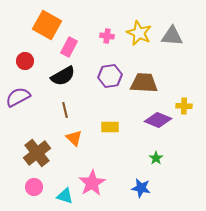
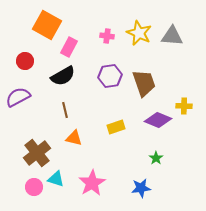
brown trapezoid: rotated 68 degrees clockwise
yellow rectangle: moved 6 px right; rotated 18 degrees counterclockwise
orange triangle: rotated 30 degrees counterclockwise
blue star: rotated 18 degrees counterclockwise
cyan triangle: moved 9 px left, 17 px up
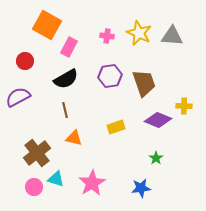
black semicircle: moved 3 px right, 3 px down
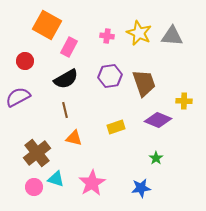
yellow cross: moved 5 px up
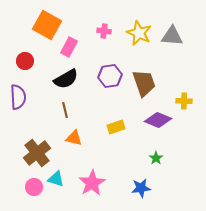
pink cross: moved 3 px left, 5 px up
purple semicircle: rotated 115 degrees clockwise
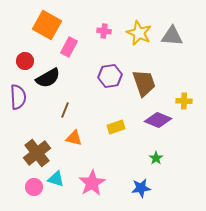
black semicircle: moved 18 px left, 1 px up
brown line: rotated 35 degrees clockwise
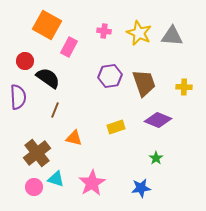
black semicircle: rotated 115 degrees counterclockwise
yellow cross: moved 14 px up
brown line: moved 10 px left
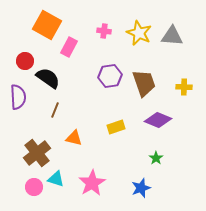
blue star: rotated 12 degrees counterclockwise
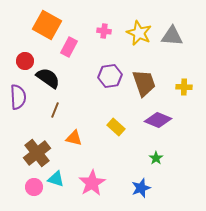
yellow rectangle: rotated 60 degrees clockwise
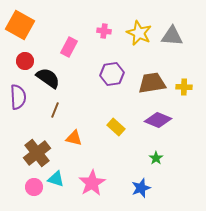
orange square: moved 27 px left
purple hexagon: moved 2 px right, 2 px up
brown trapezoid: moved 8 px right; rotated 80 degrees counterclockwise
